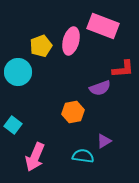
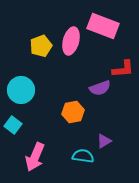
cyan circle: moved 3 px right, 18 px down
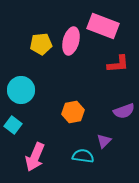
yellow pentagon: moved 2 px up; rotated 15 degrees clockwise
red L-shape: moved 5 px left, 5 px up
purple semicircle: moved 24 px right, 23 px down
purple triangle: rotated 14 degrees counterclockwise
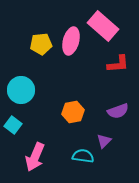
pink rectangle: rotated 20 degrees clockwise
purple semicircle: moved 6 px left
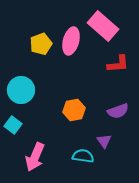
yellow pentagon: rotated 15 degrees counterclockwise
orange hexagon: moved 1 px right, 2 px up
purple triangle: rotated 21 degrees counterclockwise
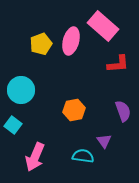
purple semicircle: moved 5 px right; rotated 90 degrees counterclockwise
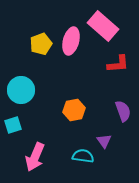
cyan square: rotated 36 degrees clockwise
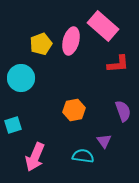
cyan circle: moved 12 px up
